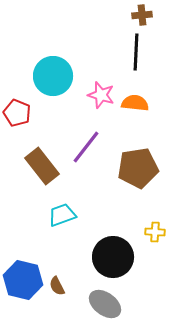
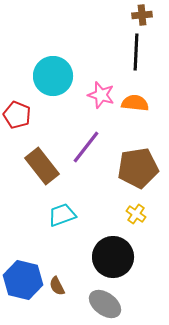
red pentagon: moved 2 px down
yellow cross: moved 19 px left, 18 px up; rotated 30 degrees clockwise
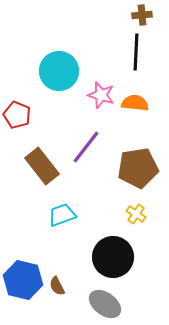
cyan circle: moved 6 px right, 5 px up
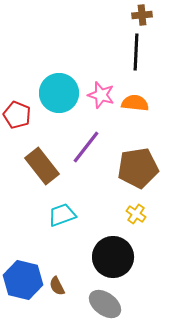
cyan circle: moved 22 px down
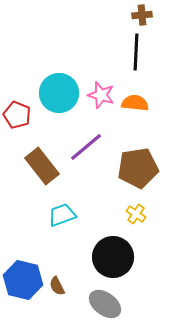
purple line: rotated 12 degrees clockwise
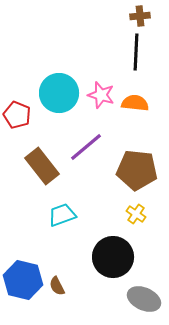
brown cross: moved 2 px left, 1 px down
brown pentagon: moved 1 px left, 2 px down; rotated 15 degrees clockwise
gray ellipse: moved 39 px right, 5 px up; rotated 12 degrees counterclockwise
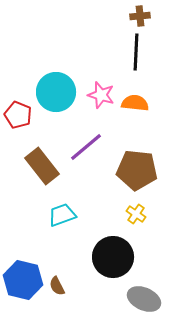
cyan circle: moved 3 px left, 1 px up
red pentagon: moved 1 px right
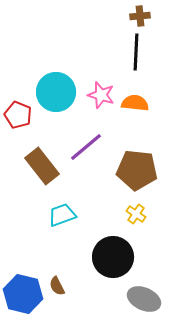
blue hexagon: moved 14 px down
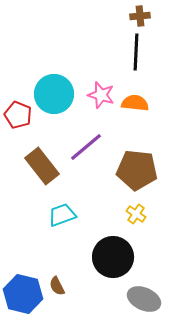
cyan circle: moved 2 px left, 2 px down
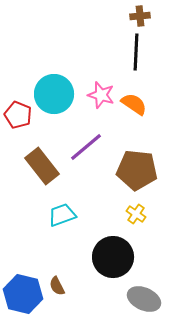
orange semicircle: moved 1 px left, 1 px down; rotated 28 degrees clockwise
